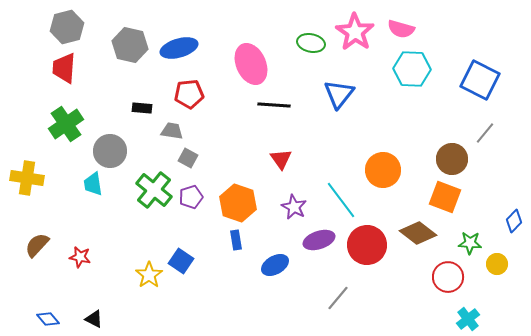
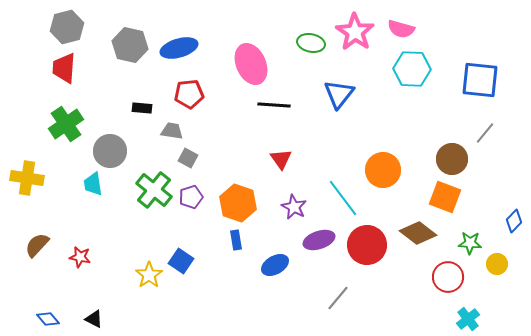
blue square at (480, 80): rotated 21 degrees counterclockwise
cyan line at (341, 200): moved 2 px right, 2 px up
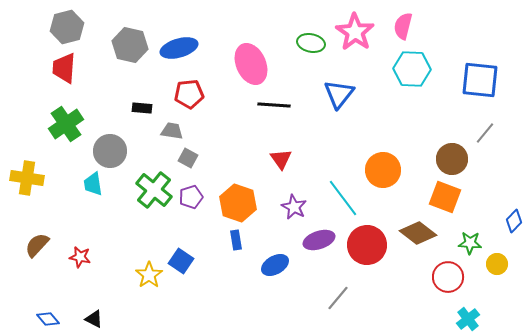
pink semicircle at (401, 29): moved 2 px right, 3 px up; rotated 88 degrees clockwise
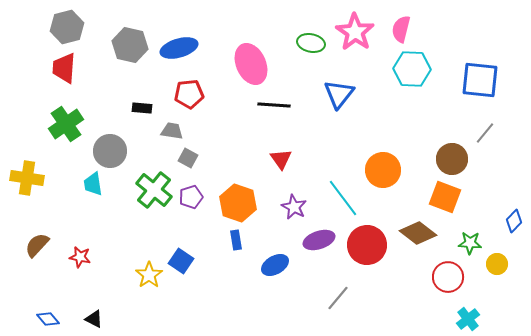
pink semicircle at (403, 26): moved 2 px left, 3 px down
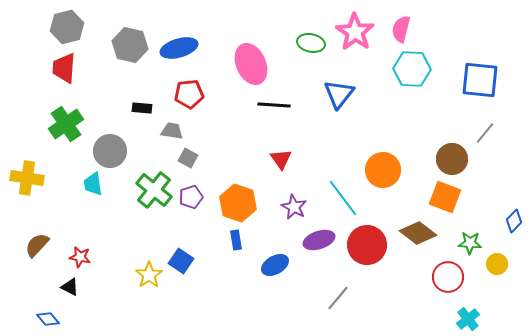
black triangle at (94, 319): moved 24 px left, 32 px up
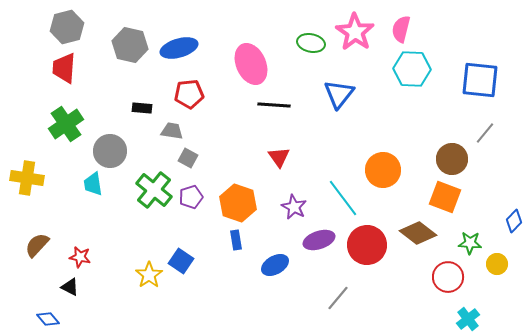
red triangle at (281, 159): moved 2 px left, 2 px up
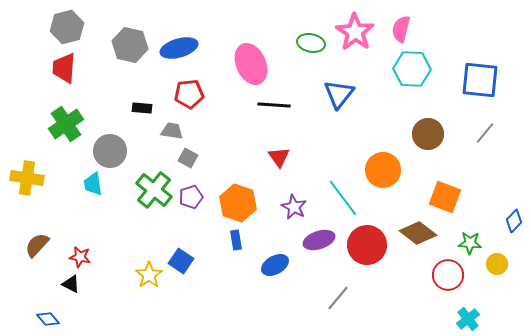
brown circle at (452, 159): moved 24 px left, 25 px up
red circle at (448, 277): moved 2 px up
black triangle at (70, 287): moved 1 px right, 3 px up
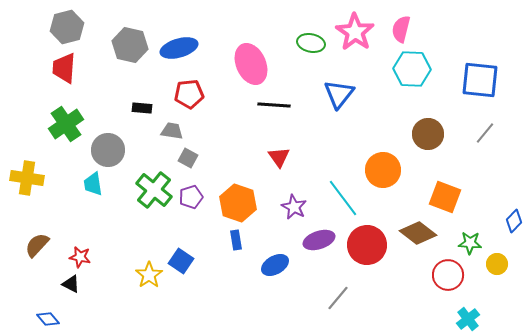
gray circle at (110, 151): moved 2 px left, 1 px up
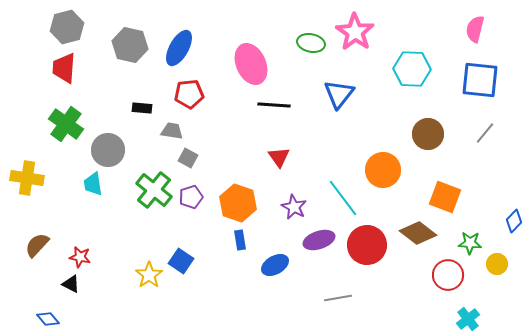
pink semicircle at (401, 29): moved 74 px right
blue ellipse at (179, 48): rotated 45 degrees counterclockwise
green cross at (66, 124): rotated 20 degrees counterclockwise
blue rectangle at (236, 240): moved 4 px right
gray line at (338, 298): rotated 40 degrees clockwise
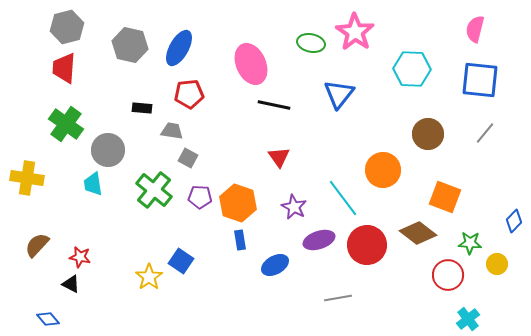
black line at (274, 105): rotated 8 degrees clockwise
purple pentagon at (191, 197): moved 9 px right; rotated 20 degrees clockwise
yellow star at (149, 275): moved 2 px down
